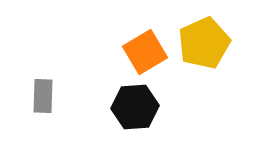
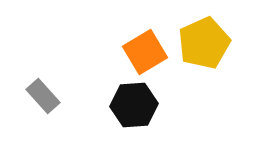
gray rectangle: rotated 44 degrees counterclockwise
black hexagon: moved 1 px left, 2 px up
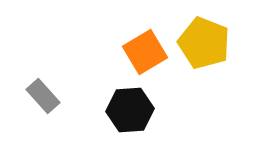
yellow pentagon: rotated 27 degrees counterclockwise
black hexagon: moved 4 px left, 5 px down
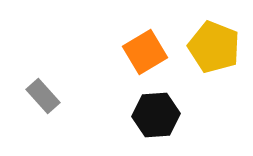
yellow pentagon: moved 10 px right, 4 px down
black hexagon: moved 26 px right, 5 px down
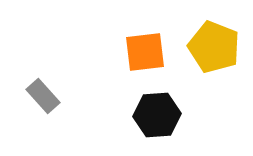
orange square: rotated 24 degrees clockwise
black hexagon: moved 1 px right
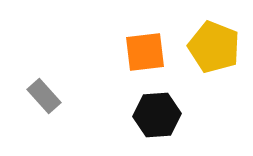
gray rectangle: moved 1 px right
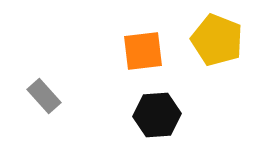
yellow pentagon: moved 3 px right, 7 px up
orange square: moved 2 px left, 1 px up
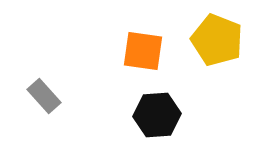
orange square: rotated 15 degrees clockwise
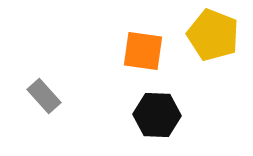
yellow pentagon: moved 4 px left, 5 px up
black hexagon: rotated 6 degrees clockwise
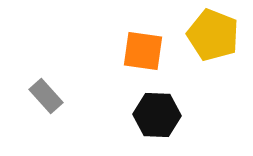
gray rectangle: moved 2 px right
